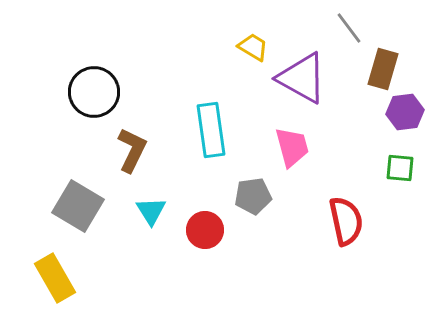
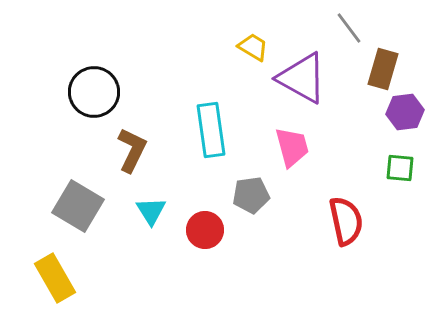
gray pentagon: moved 2 px left, 1 px up
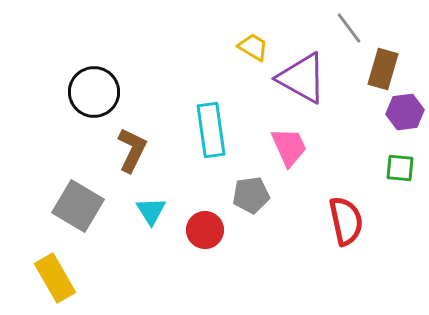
pink trapezoid: moved 3 px left; rotated 9 degrees counterclockwise
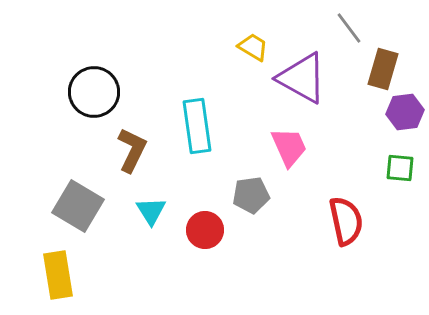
cyan rectangle: moved 14 px left, 4 px up
yellow rectangle: moved 3 px right, 3 px up; rotated 21 degrees clockwise
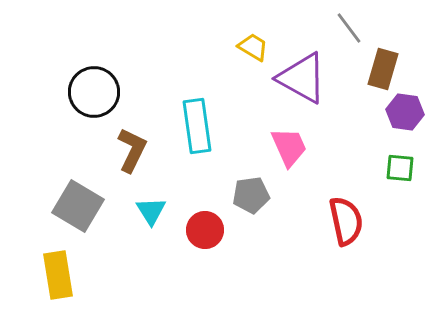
purple hexagon: rotated 15 degrees clockwise
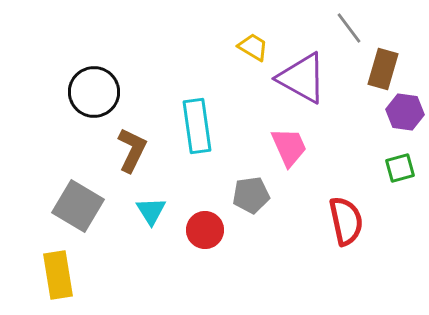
green square: rotated 20 degrees counterclockwise
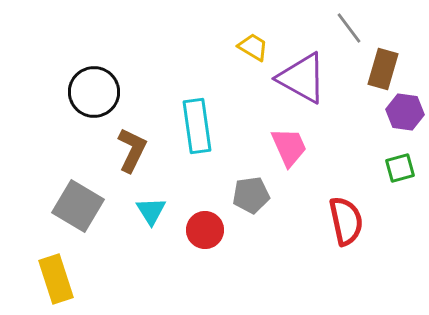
yellow rectangle: moved 2 px left, 4 px down; rotated 9 degrees counterclockwise
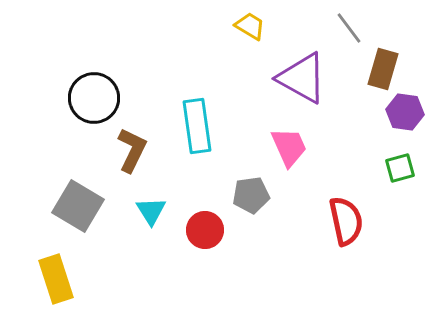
yellow trapezoid: moved 3 px left, 21 px up
black circle: moved 6 px down
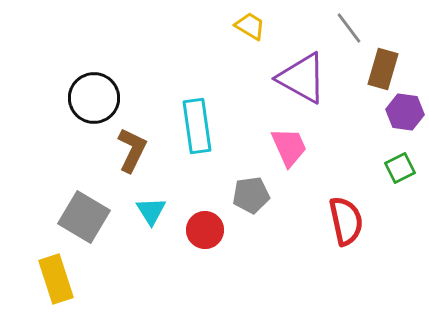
green square: rotated 12 degrees counterclockwise
gray square: moved 6 px right, 11 px down
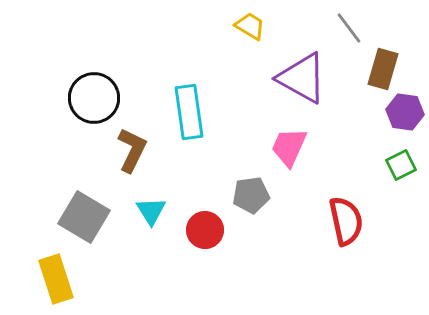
cyan rectangle: moved 8 px left, 14 px up
pink trapezoid: rotated 132 degrees counterclockwise
green square: moved 1 px right, 3 px up
